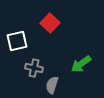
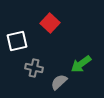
gray semicircle: moved 7 px right, 3 px up; rotated 30 degrees clockwise
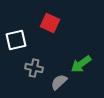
red square: rotated 18 degrees counterclockwise
white square: moved 1 px left, 1 px up
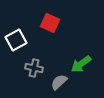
white square: rotated 15 degrees counterclockwise
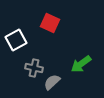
gray semicircle: moved 7 px left
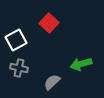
red square: moved 1 px left; rotated 18 degrees clockwise
green arrow: rotated 20 degrees clockwise
gray cross: moved 15 px left
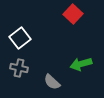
red square: moved 24 px right, 9 px up
white square: moved 4 px right, 2 px up; rotated 10 degrees counterclockwise
gray semicircle: rotated 96 degrees counterclockwise
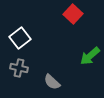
green arrow: moved 9 px right, 8 px up; rotated 25 degrees counterclockwise
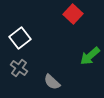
gray cross: rotated 24 degrees clockwise
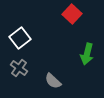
red square: moved 1 px left
green arrow: moved 3 px left, 2 px up; rotated 35 degrees counterclockwise
gray semicircle: moved 1 px right, 1 px up
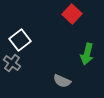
white square: moved 2 px down
gray cross: moved 7 px left, 5 px up
gray semicircle: moved 9 px right; rotated 18 degrees counterclockwise
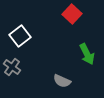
white square: moved 4 px up
green arrow: rotated 40 degrees counterclockwise
gray cross: moved 4 px down
